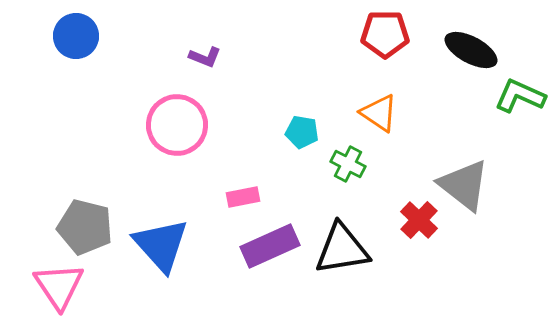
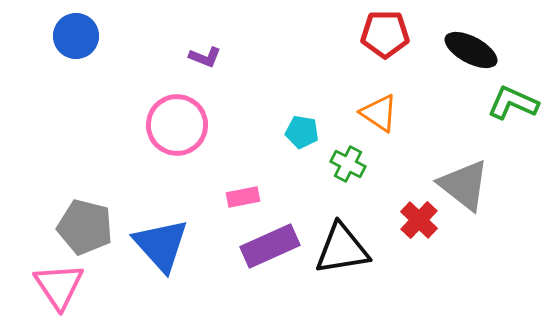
green L-shape: moved 7 px left, 7 px down
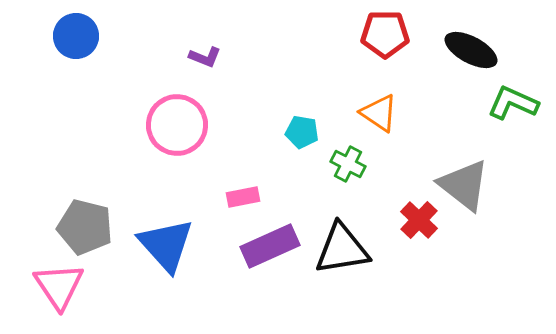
blue triangle: moved 5 px right
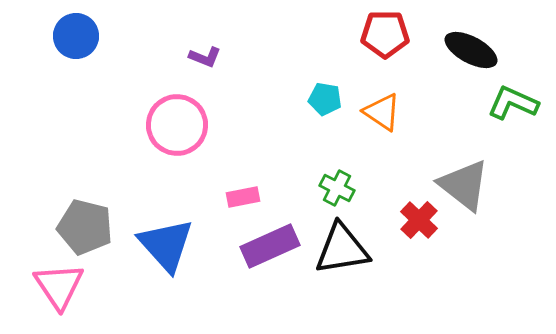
orange triangle: moved 3 px right, 1 px up
cyan pentagon: moved 23 px right, 33 px up
green cross: moved 11 px left, 24 px down
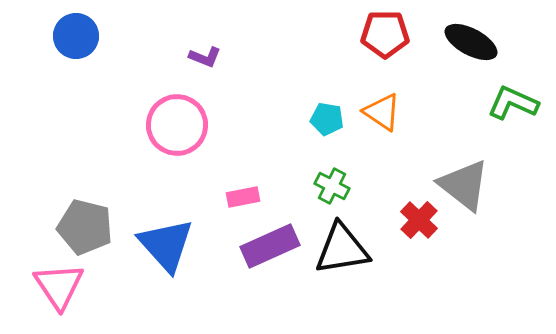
black ellipse: moved 8 px up
cyan pentagon: moved 2 px right, 20 px down
green cross: moved 5 px left, 2 px up
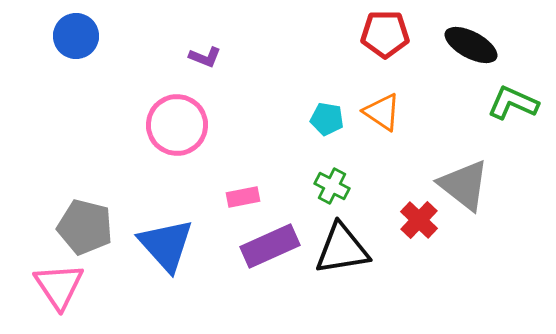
black ellipse: moved 3 px down
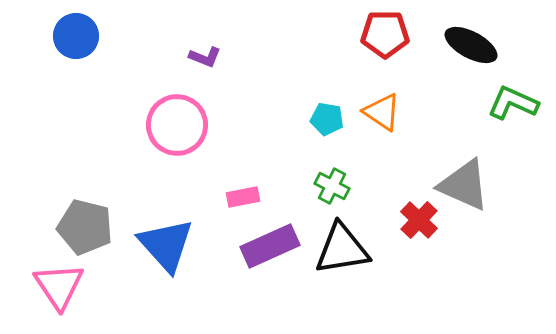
gray triangle: rotated 14 degrees counterclockwise
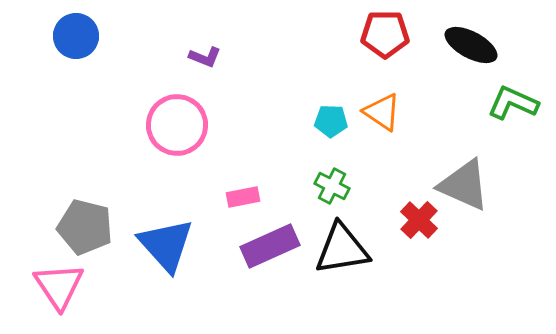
cyan pentagon: moved 4 px right, 2 px down; rotated 8 degrees counterclockwise
